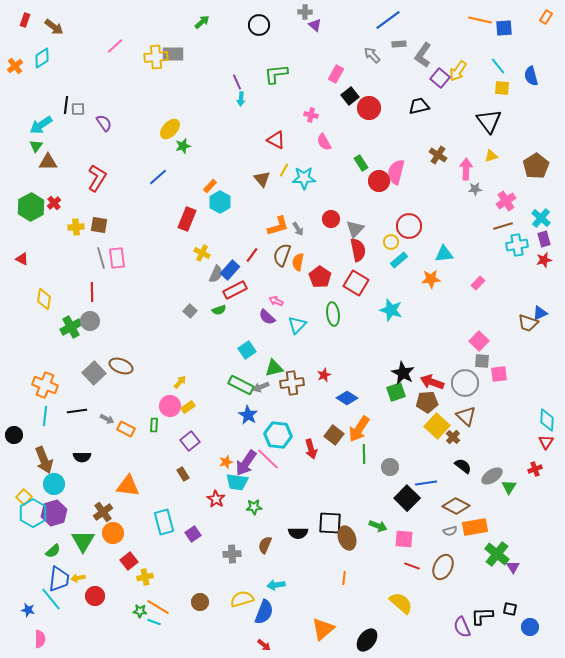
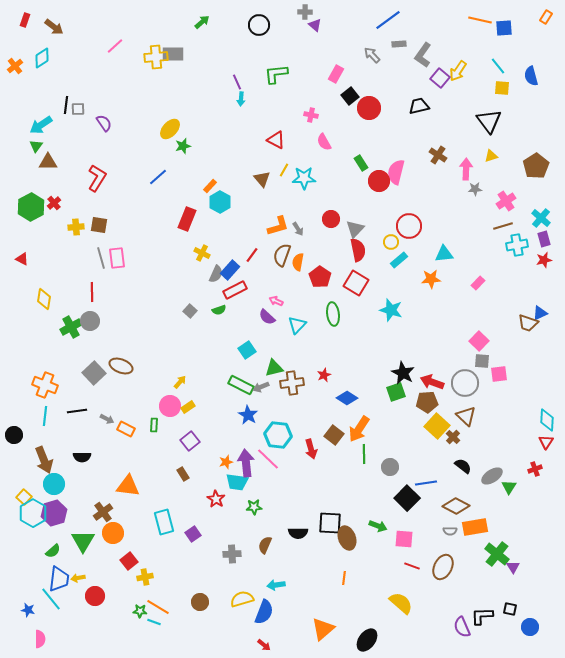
purple arrow at (246, 463): rotated 140 degrees clockwise
gray semicircle at (450, 531): rotated 16 degrees clockwise
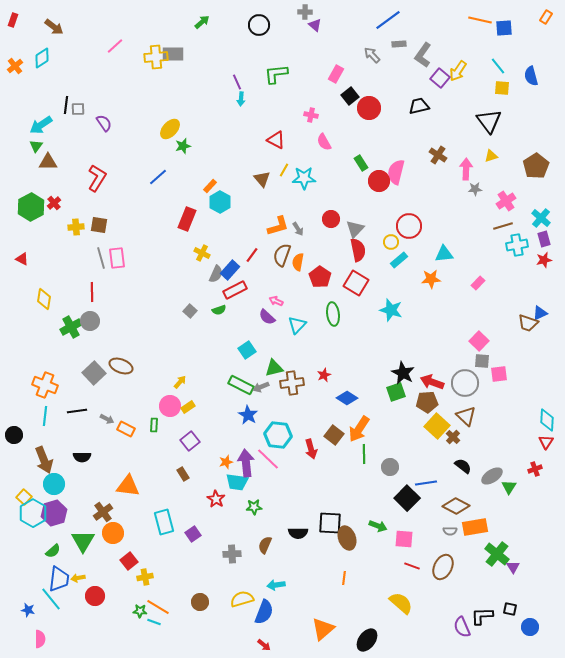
red rectangle at (25, 20): moved 12 px left
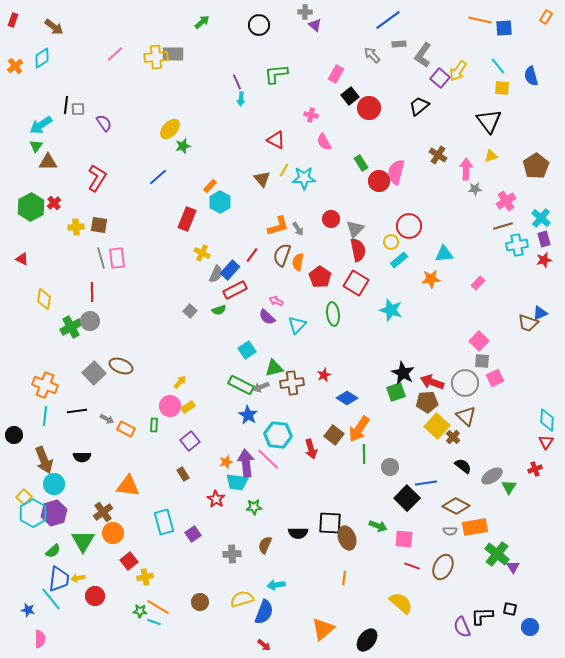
pink line at (115, 46): moved 8 px down
black trapezoid at (419, 106): rotated 25 degrees counterclockwise
pink square at (499, 374): moved 4 px left, 4 px down; rotated 18 degrees counterclockwise
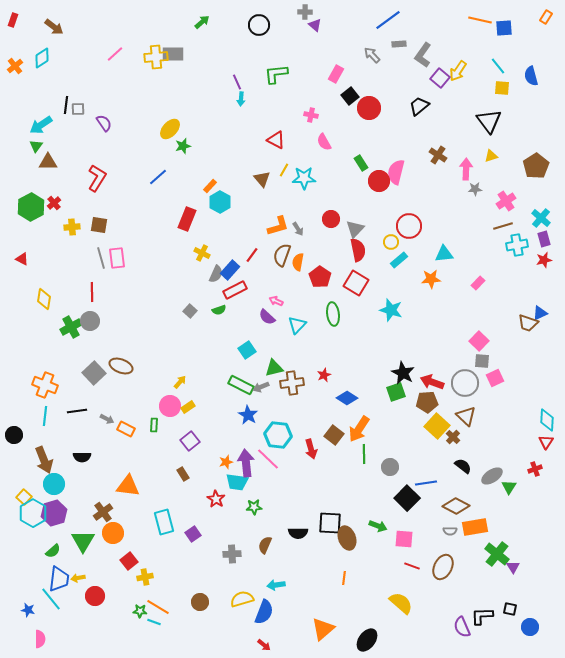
yellow cross at (76, 227): moved 4 px left
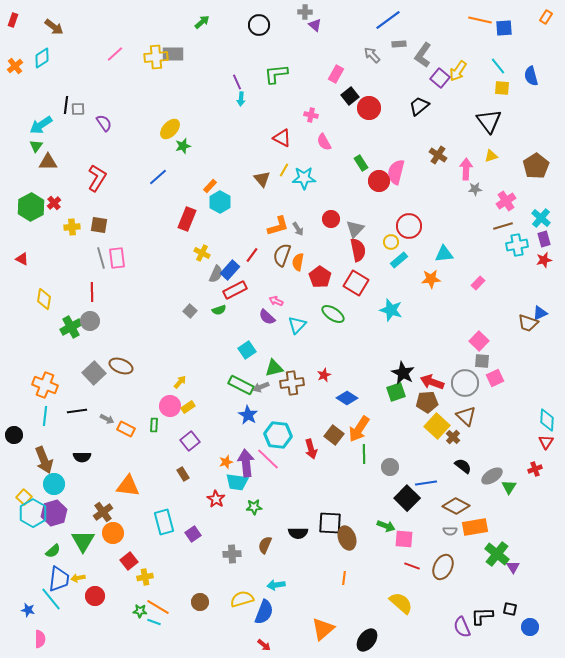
red triangle at (276, 140): moved 6 px right, 2 px up
green ellipse at (333, 314): rotated 50 degrees counterclockwise
green arrow at (378, 526): moved 8 px right
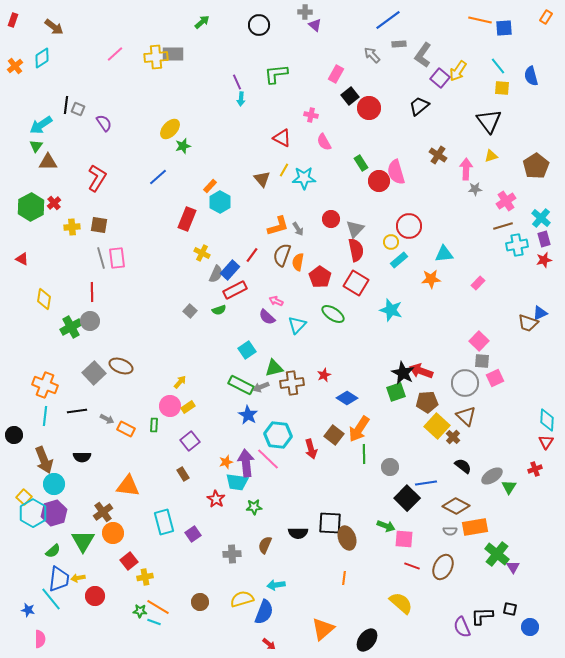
gray square at (78, 109): rotated 24 degrees clockwise
pink semicircle at (396, 172): rotated 30 degrees counterclockwise
red semicircle at (358, 250): moved 2 px left
red arrow at (432, 382): moved 11 px left, 11 px up
red arrow at (264, 645): moved 5 px right, 1 px up
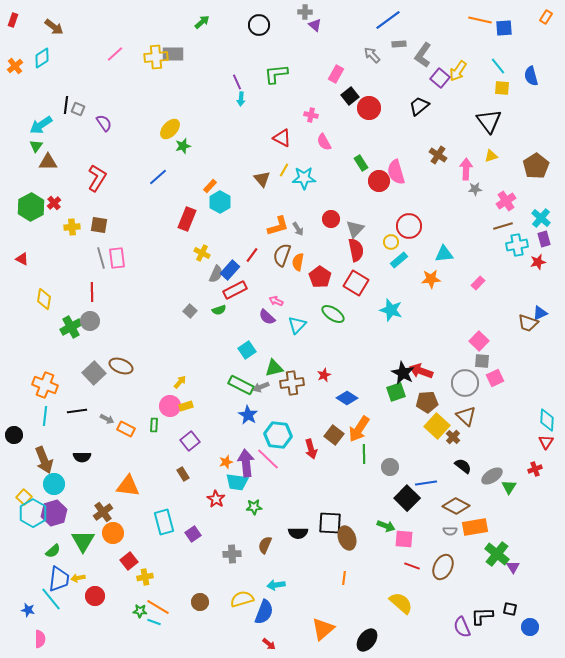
red star at (544, 260): moved 6 px left, 2 px down
yellow rectangle at (188, 407): moved 2 px left, 1 px up; rotated 16 degrees clockwise
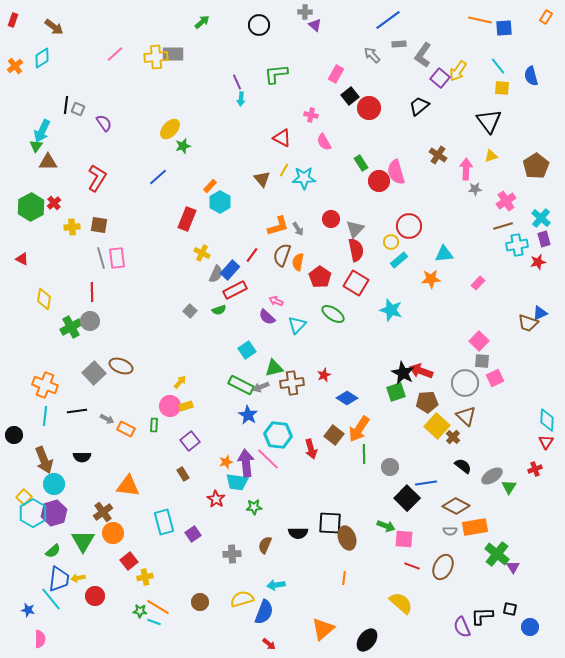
cyan arrow at (41, 125): moved 1 px right, 6 px down; rotated 30 degrees counterclockwise
